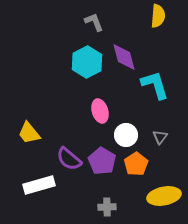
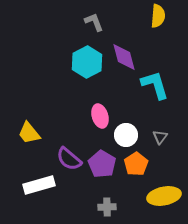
pink ellipse: moved 5 px down
purple pentagon: moved 3 px down
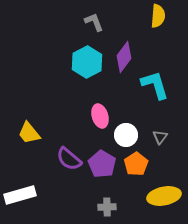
purple diamond: rotated 52 degrees clockwise
white rectangle: moved 19 px left, 10 px down
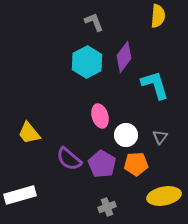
orange pentagon: rotated 30 degrees clockwise
gray cross: rotated 18 degrees counterclockwise
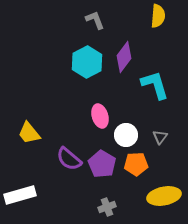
gray L-shape: moved 1 px right, 2 px up
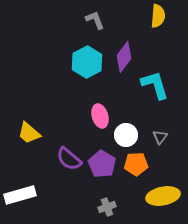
yellow trapezoid: rotated 10 degrees counterclockwise
yellow ellipse: moved 1 px left
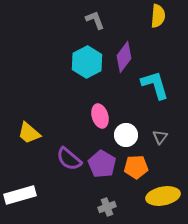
orange pentagon: moved 3 px down
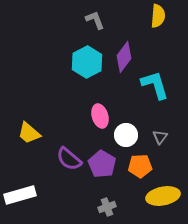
orange pentagon: moved 4 px right, 1 px up
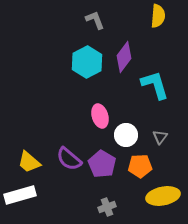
yellow trapezoid: moved 29 px down
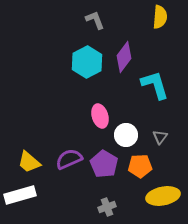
yellow semicircle: moved 2 px right, 1 px down
purple semicircle: rotated 116 degrees clockwise
purple pentagon: moved 2 px right
